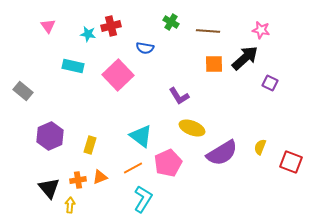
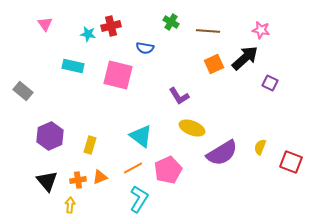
pink triangle: moved 3 px left, 2 px up
orange square: rotated 24 degrees counterclockwise
pink square: rotated 32 degrees counterclockwise
pink pentagon: moved 7 px down
black triangle: moved 2 px left, 7 px up
cyan L-shape: moved 4 px left
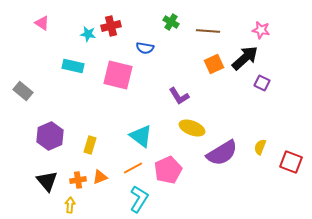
pink triangle: moved 3 px left, 1 px up; rotated 21 degrees counterclockwise
purple square: moved 8 px left
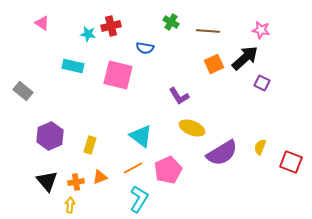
orange cross: moved 2 px left, 2 px down
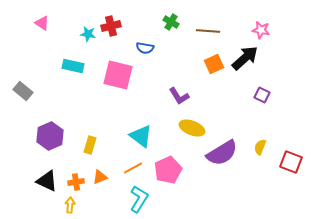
purple square: moved 12 px down
black triangle: rotated 25 degrees counterclockwise
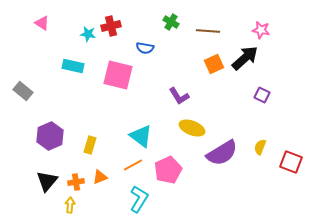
orange line: moved 3 px up
black triangle: rotated 45 degrees clockwise
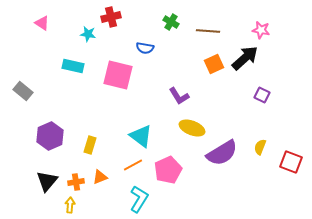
red cross: moved 9 px up
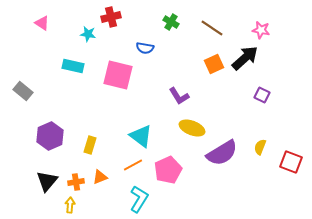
brown line: moved 4 px right, 3 px up; rotated 30 degrees clockwise
